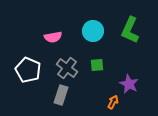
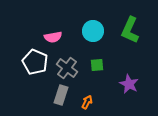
white pentagon: moved 7 px right, 8 px up
orange arrow: moved 26 px left
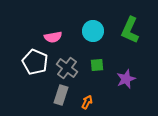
purple star: moved 3 px left, 5 px up; rotated 24 degrees clockwise
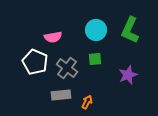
cyan circle: moved 3 px right, 1 px up
green square: moved 2 px left, 6 px up
purple star: moved 2 px right, 4 px up
gray rectangle: rotated 66 degrees clockwise
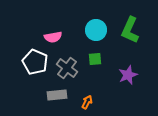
gray rectangle: moved 4 px left
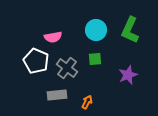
white pentagon: moved 1 px right, 1 px up
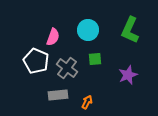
cyan circle: moved 8 px left
pink semicircle: rotated 60 degrees counterclockwise
gray rectangle: moved 1 px right
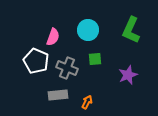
green L-shape: moved 1 px right
gray cross: rotated 15 degrees counterclockwise
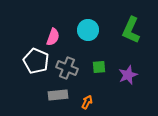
green square: moved 4 px right, 8 px down
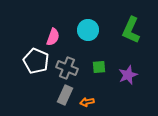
gray rectangle: moved 7 px right; rotated 60 degrees counterclockwise
orange arrow: rotated 128 degrees counterclockwise
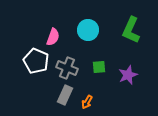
orange arrow: rotated 48 degrees counterclockwise
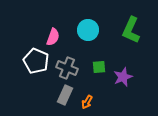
purple star: moved 5 px left, 2 px down
